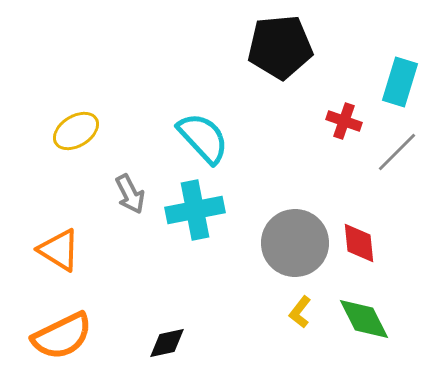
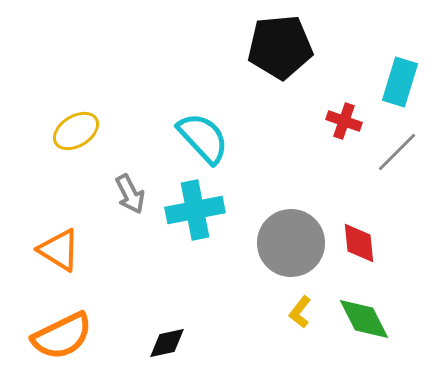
gray circle: moved 4 px left
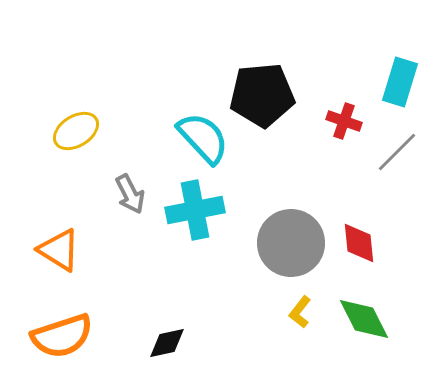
black pentagon: moved 18 px left, 48 px down
orange semicircle: rotated 8 degrees clockwise
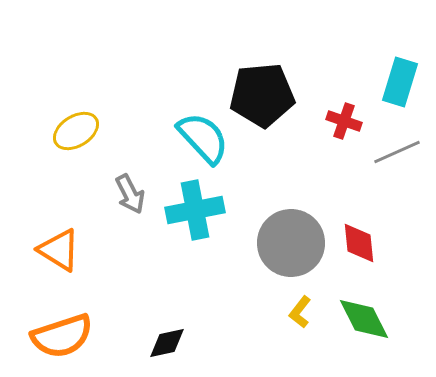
gray line: rotated 21 degrees clockwise
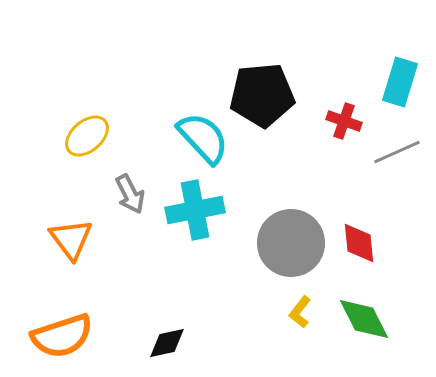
yellow ellipse: moved 11 px right, 5 px down; rotated 9 degrees counterclockwise
orange triangle: moved 12 px right, 11 px up; rotated 21 degrees clockwise
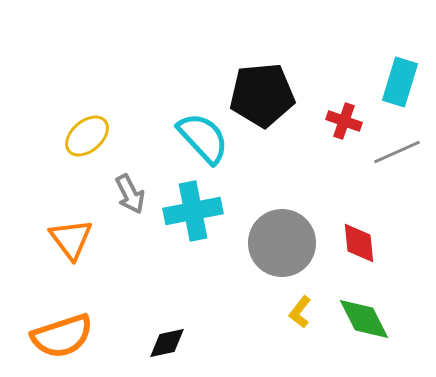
cyan cross: moved 2 px left, 1 px down
gray circle: moved 9 px left
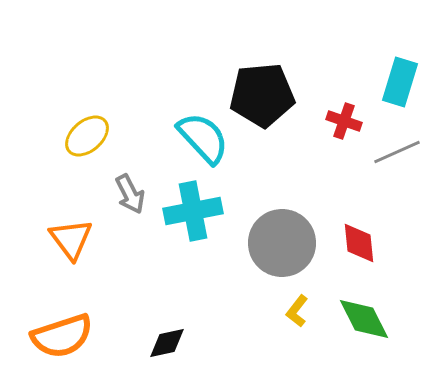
yellow L-shape: moved 3 px left, 1 px up
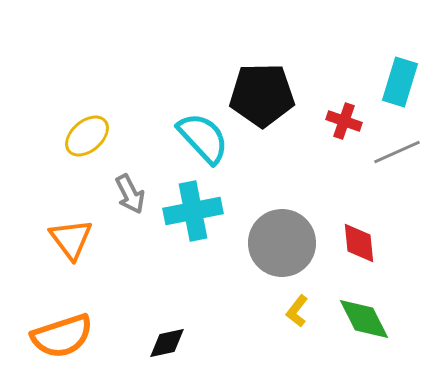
black pentagon: rotated 4 degrees clockwise
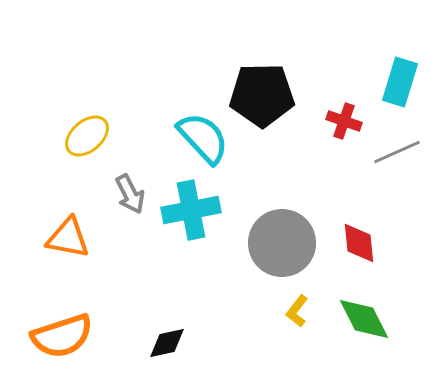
cyan cross: moved 2 px left, 1 px up
orange triangle: moved 3 px left, 1 px up; rotated 42 degrees counterclockwise
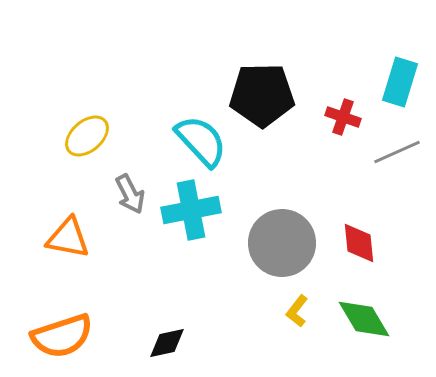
red cross: moved 1 px left, 4 px up
cyan semicircle: moved 2 px left, 3 px down
green diamond: rotated 4 degrees counterclockwise
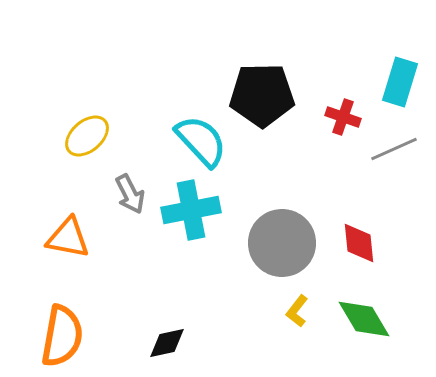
gray line: moved 3 px left, 3 px up
orange semicircle: rotated 62 degrees counterclockwise
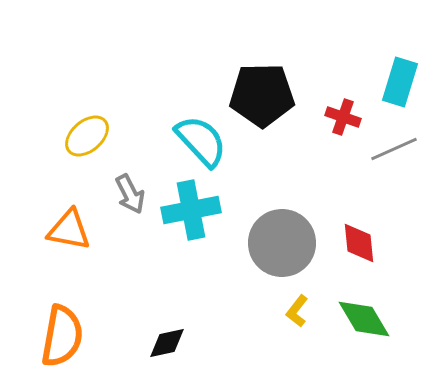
orange triangle: moved 1 px right, 8 px up
